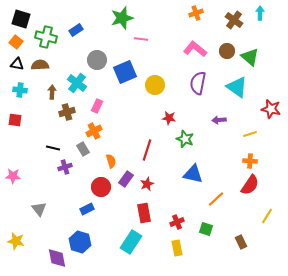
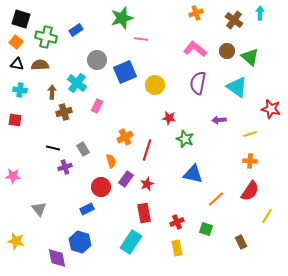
brown cross at (67, 112): moved 3 px left
orange cross at (94, 131): moved 31 px right, 6 px down
red semicircle at (250, 185): moved 6 px down
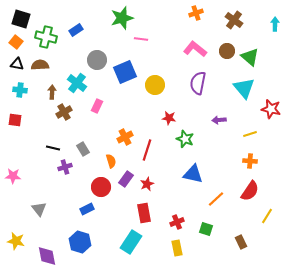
cyan arrow at (260, 13): moved 15 px right, 11 px down
cyan triangle at (237, 87): moved 7 px right, 1 px down; rotated 15 degrees clockwise
brown cross at (64, 112): rotated 14 degrees counterclockwise
purple diamond at (57, 258): moved 10 px left, 2 px up
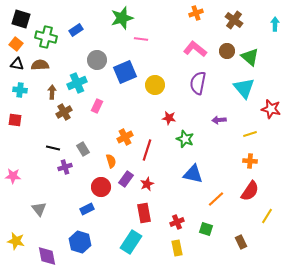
orange square at (16, 42): moved 2 px down
cyan cross at (77, 83): rotated 30 degrees clockwise
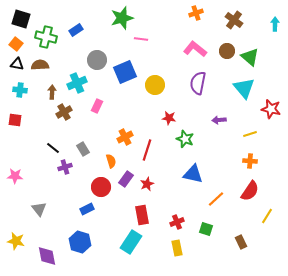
black line at (53, 148): rotated 24 degrees clockwise
pink star at (13, 176): moved 2 px right
red rectangle at (144, 213): moved 2 px left, 2 px down
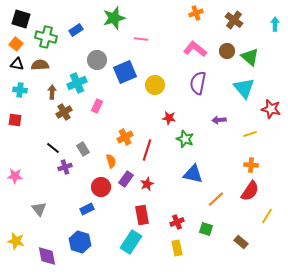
green star at (122, 18): moved 8 px left
orange cross at (250, 161): moved 1 px right, 4 px down
brown rectangle at (241, 242): rotated 24 degrees counterclockwise
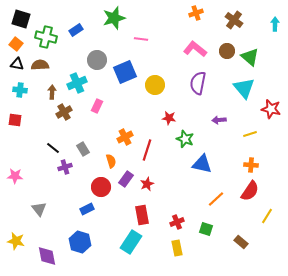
blue triangle at (193, 174): moved 9 px right, 10 px up
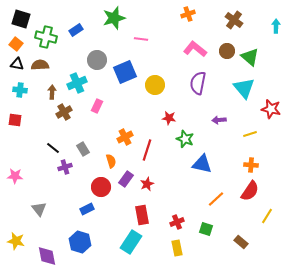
orange cross at (196, 13): moved 8 px left, 1 px down
cyan arrow at (275, 24): moved 1 px right, 2 px down
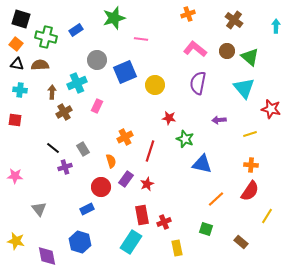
red line at (147, 150): moved 3 px right, 1 px down
red cross at (177, 222): moved 13 px left
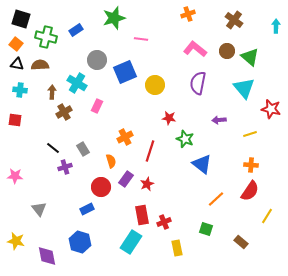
cyan cross at (77, 83): rotated 36 degrees counterclockwise
blue triangle at (202, 164): rotated 25 degrees clockwise
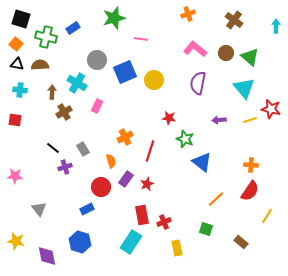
blue rectangle at (76, 30): moved 3 px left, 2 px up
brown circle at (227, 51): moved 1 px left, 2 px down
yellow circle at (155, 85): moved 1 px left, 5 px up
yellow line at (250, 134): moved 14 px up
blue triangle at (202, 164): moved 2 px up
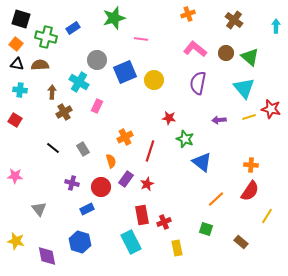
cyan cross at (77, 83): moved 2 px right, 1 px up
red square at (15, 120): rotated 24 degrees clockwise
yellow line at (250, 120): moved 1 px left, 3 px up
purple cross at (65, 167): moved 7 px right, 16 px down; rotated 32 degrees clockwise
cyan rectangle at (131, 242): rotated 60 degrees counterclockwise
